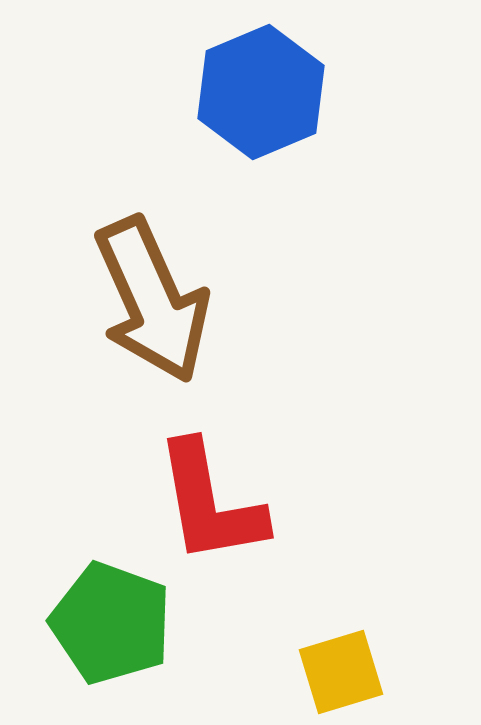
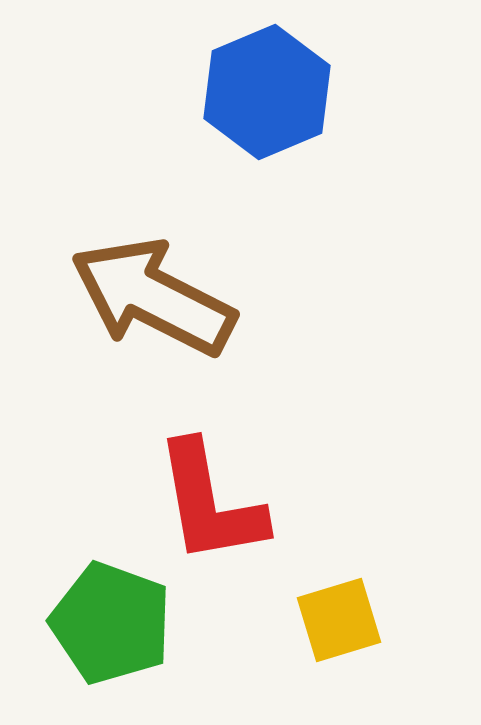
blue hexagon: moved 6 px right
brown arrow: moved 1 px right, 3 px up; rotated 141 degrees clockwise
yellow square: moved 2 px left, 52 px up
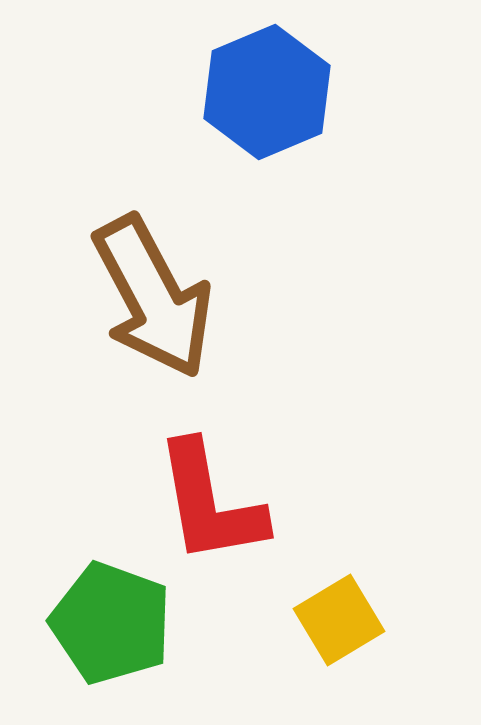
brown arrow: rotated 145 degrees counterclockwise
yellow square: rotated 14 degrees counterclockwise
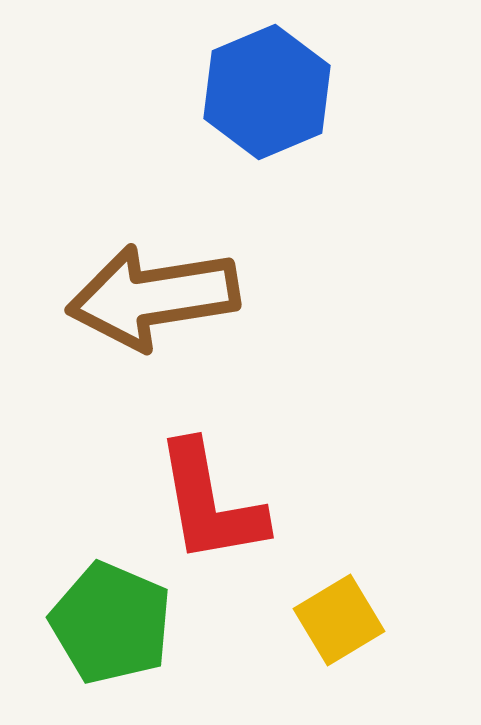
brown arrow: rotated 109 degrees clockwise
green pentagon: rotated 3 degrees clockwise
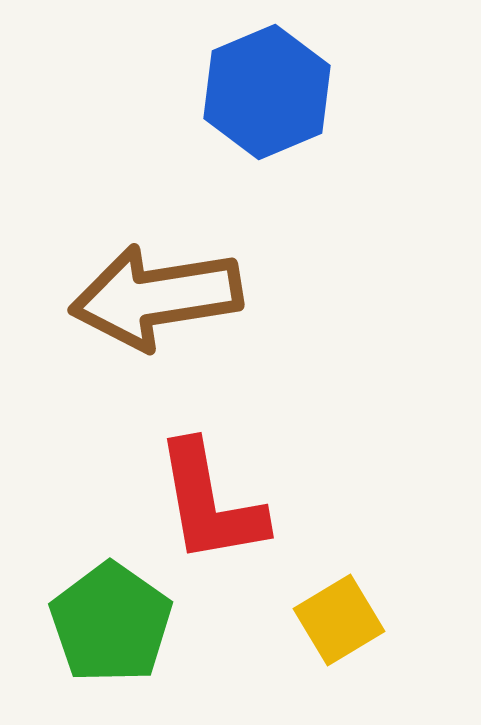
brown arrow: moved 3 px right
green pentagon: rotated 12 degrees clockwise
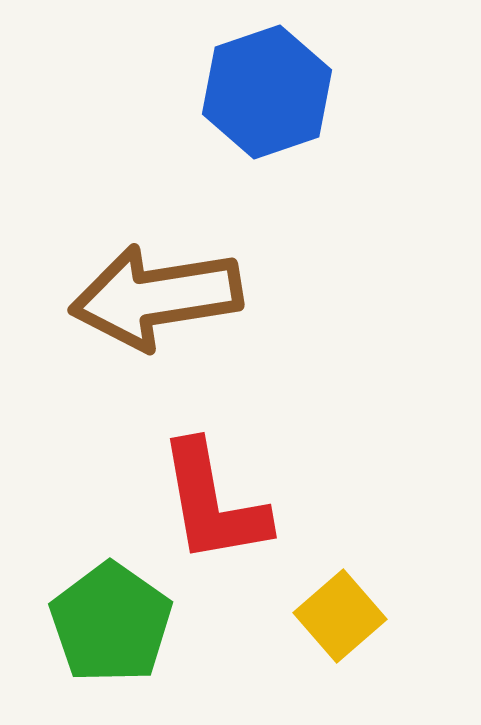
blue hexagon: rotated 4 degrees clockwise
red L-shape: moved 3 px right
yellow square: moved 1 px right, 4 px up; rotated 10 degrees counterclockwise
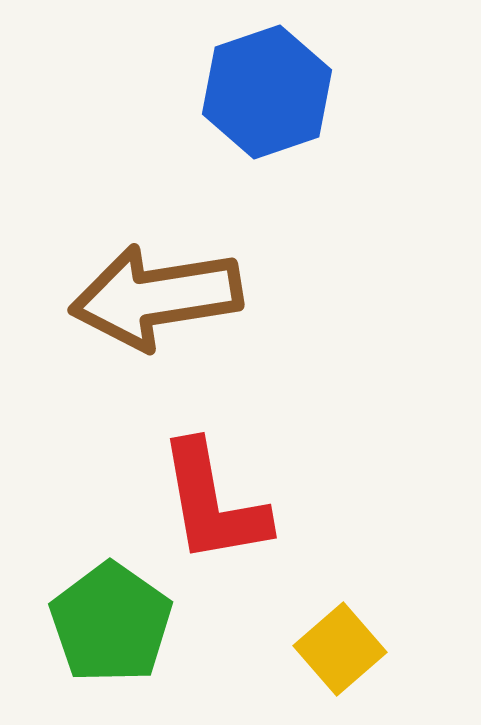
yellow square: moved 33 px down
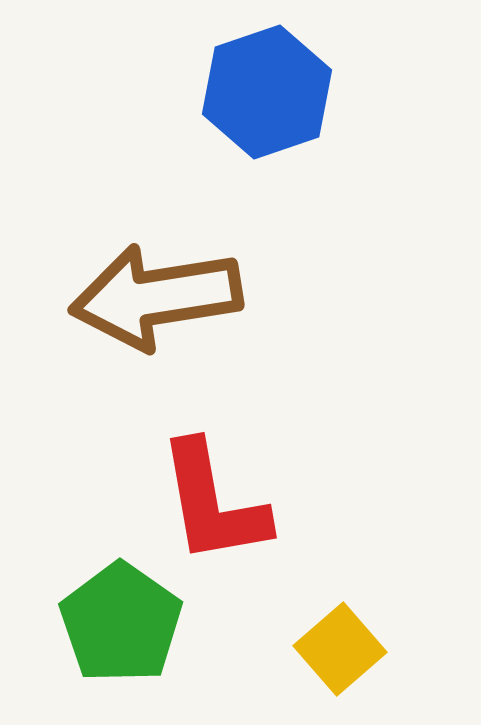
green pentagon: moved 10 px right
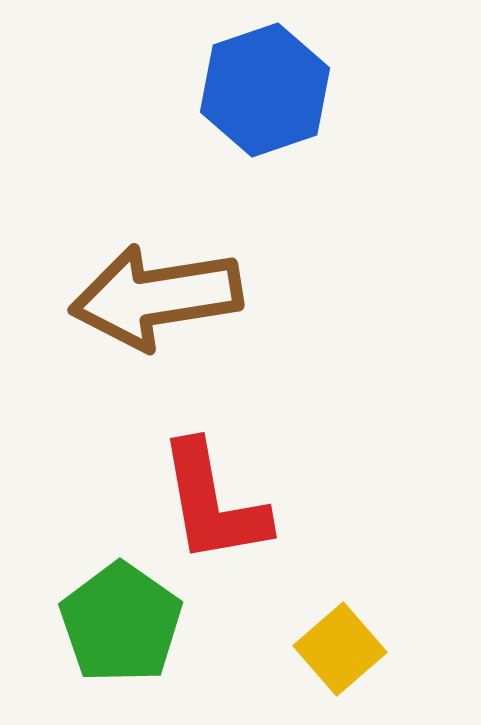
blue hexagon: moved 2 px left, 2 px up
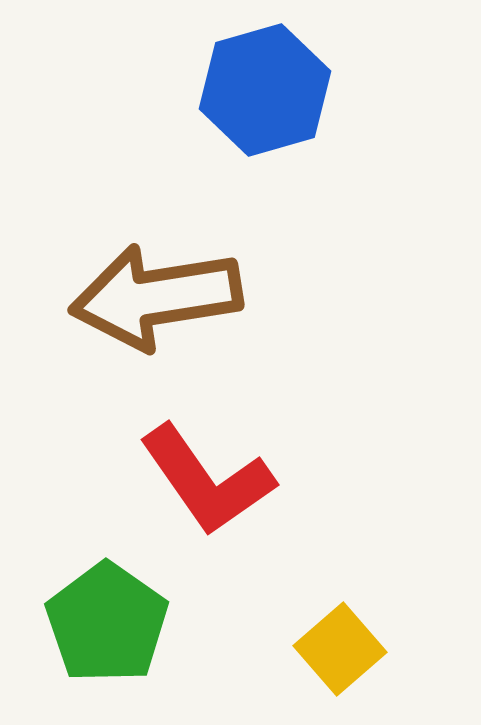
blue hexagon: rotated 3 degrees clockwise
red L-shape: moved 6 px left, 23 px up; rotated 25 degrees counterclockwise
green pentagon: moved 14 px left
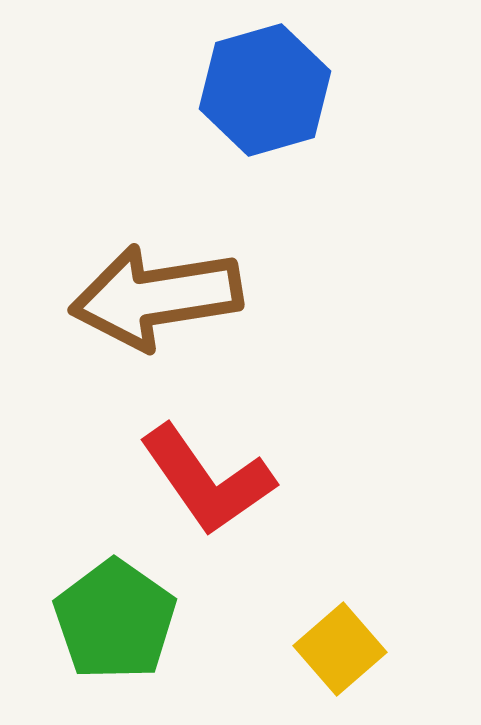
green pentagon: moved 8 px right, 3 px up
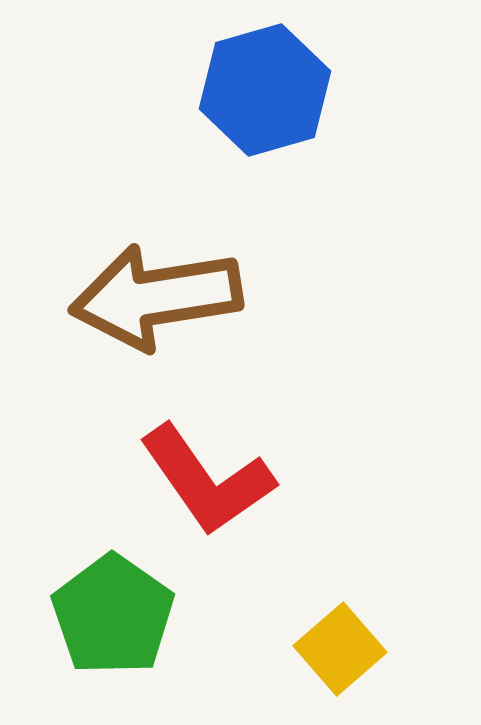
green pentagon: moved 2 px left, 5 px up
